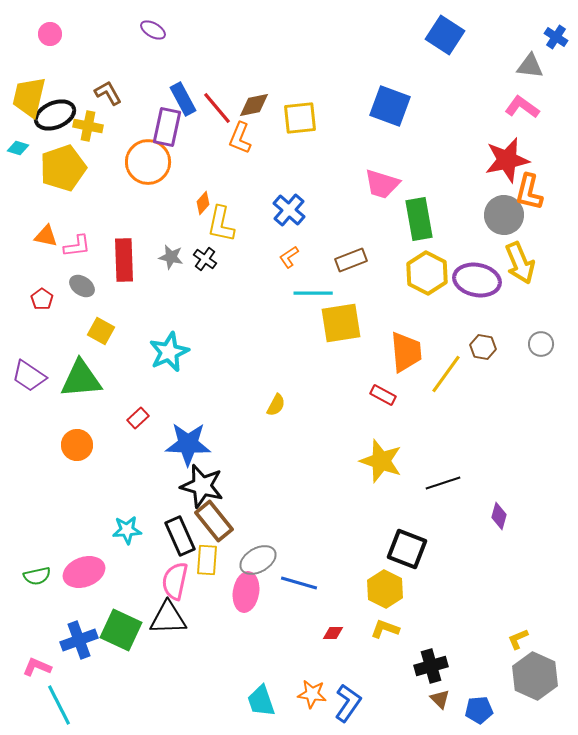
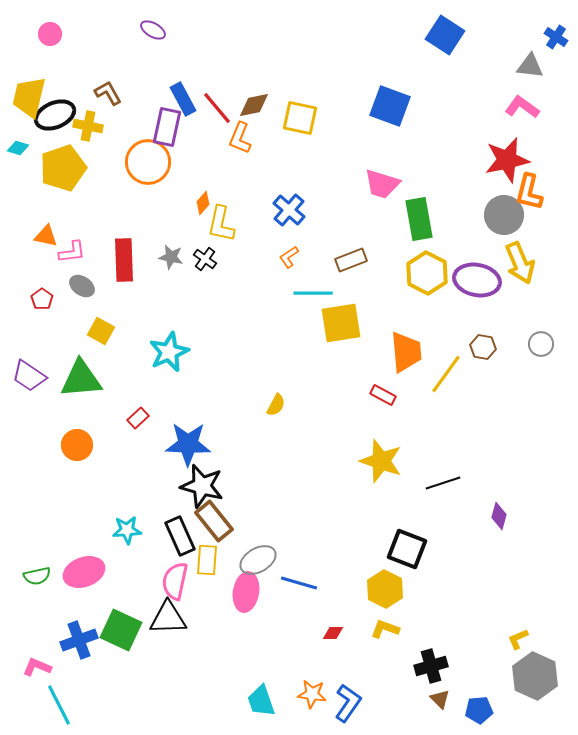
yellow square at (300, 118): rotated 18 degrees clockwise
pink L-shape at (77, 246): moved 5 px left, 6 px down
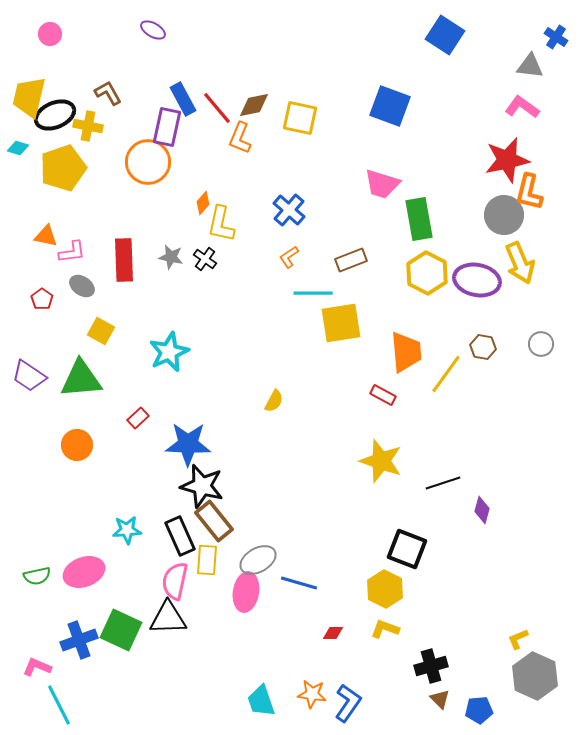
yellow semicircle at (276, 405): moved 2 px left, 4 px up
purple diamond at (499, 516): moved 17 px left, 6 px up
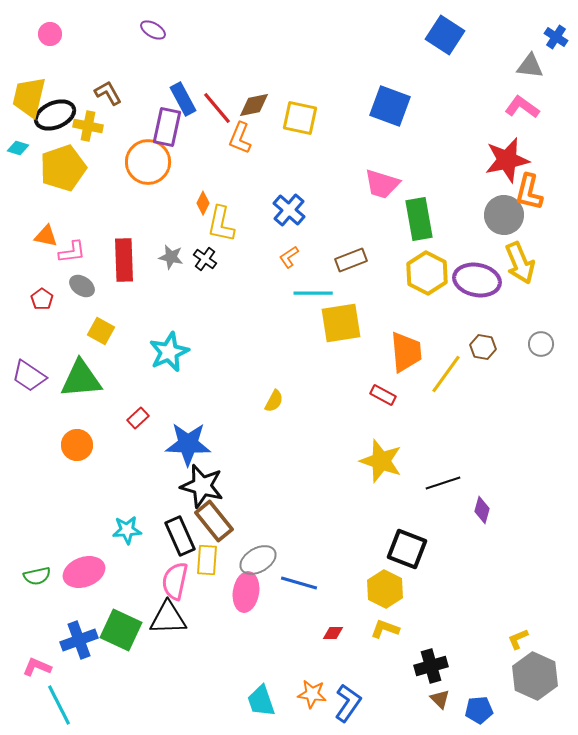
orange diamond at (203, 203): rotated 15 degrees counterclockwise
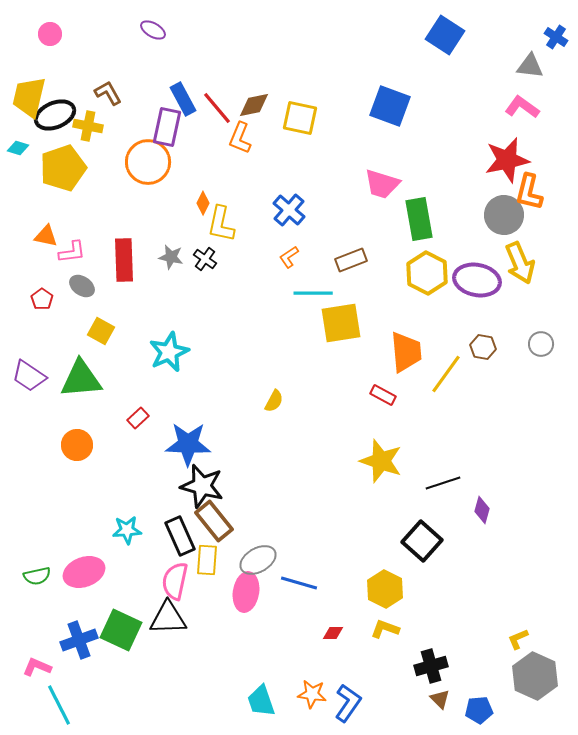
black square at (407, 549): moved 15 px right, 8 px up; rotated 21 degrees clockwise
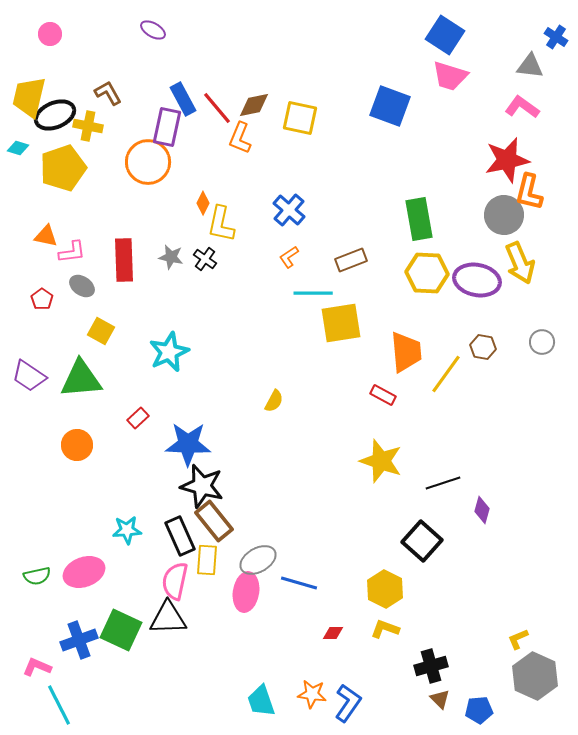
pink trapezoid at (382, 184): moved 68 px right, 108 px up
yellow hexagon at (427, 273): rotated 24 degrees counterclockwise
gray circle at (541, 344): moved 1 px right, 2 px up
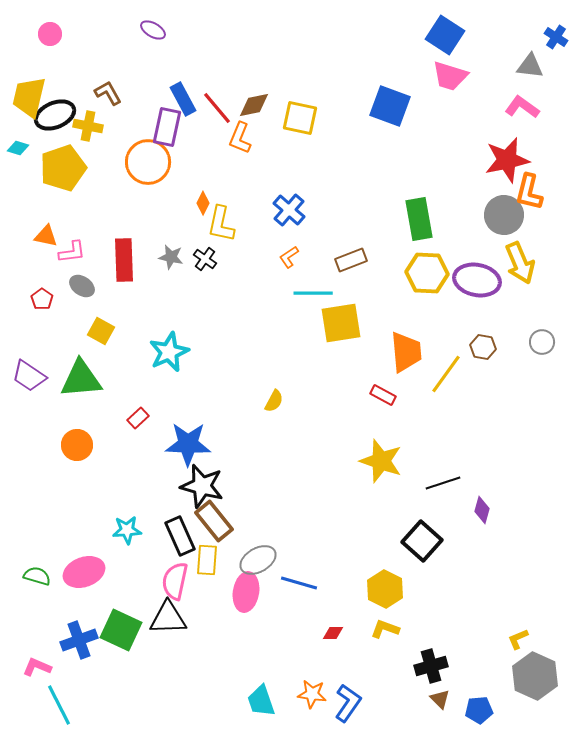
green semicircle at (37, 576): rotated 152 degrees counterclockwise
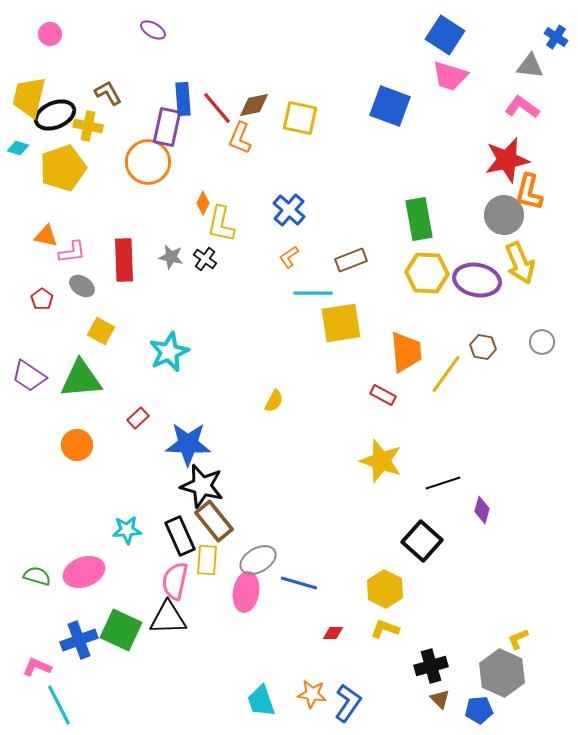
blue rectangle at (183, 99): rotated 24 degrees clockwise
gray hexagon at (535, 676): moved 33 px left, 3 px up
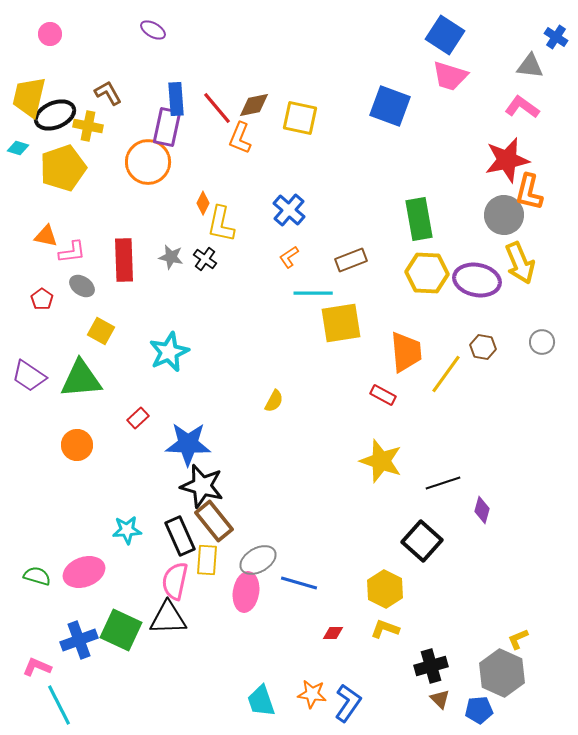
blue rectangle at (183, 99): moved 7 px left
